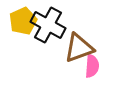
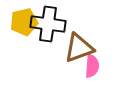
yellow pentagon: moved 1 px right, 1 px down; rotated 12 degrees clockwise
black cross: moved 1 px up; rotated 20 degrees counterclockwise
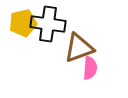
yellow pentagon: moved 1 px left, 1 px down
pink semicircle: moved 2 px left, 2 px down
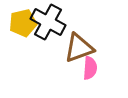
black cross: moved 2 px up; rotated 20 degrees clockwise
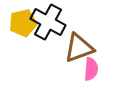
pink semicircle: moved 1 px right, 1 px down
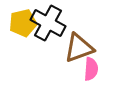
black cross: moved 1 px down
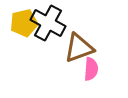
yellow pentagon: moved 1 px right
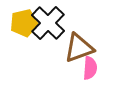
black cross: rotated 16 degrees clockwise
pink semicircle: moved 1 px left, 1 px up
